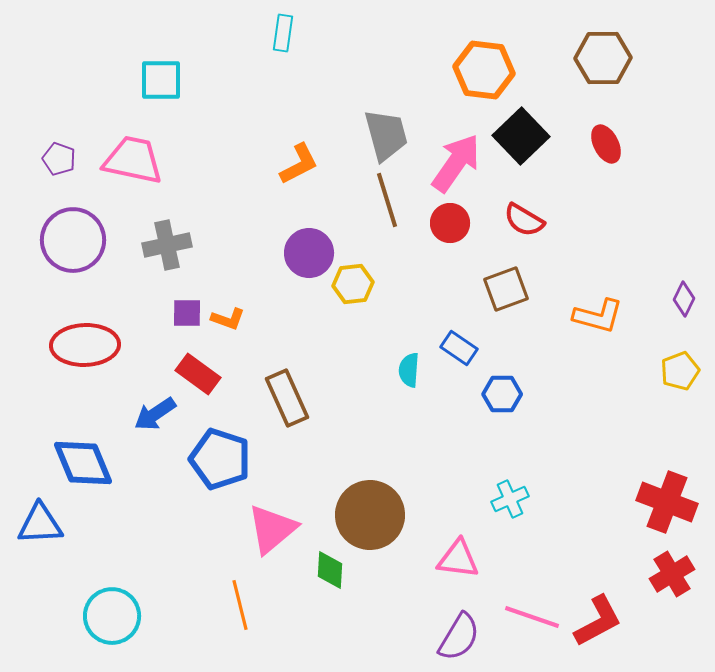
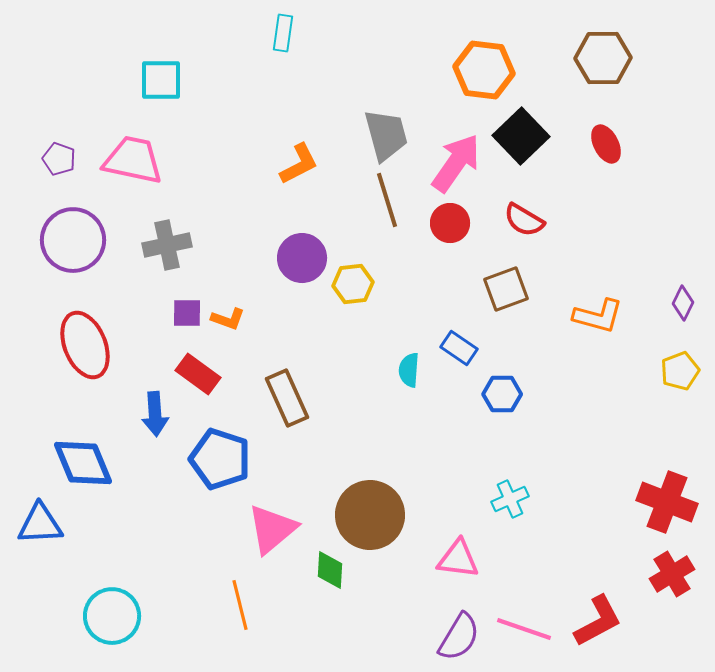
purple circle at (309, 253): moved 7 px left, 5 px down
purple diamond at (684, 299): moved 1 px left, 4 px down
red ellipse at (85, 345): rotated 70 degrees clockwise
blue arrow at (155, 414): rotated 60 degrees counterclockwise
pink line at (532, 617): moved 8 px left, 12 px down
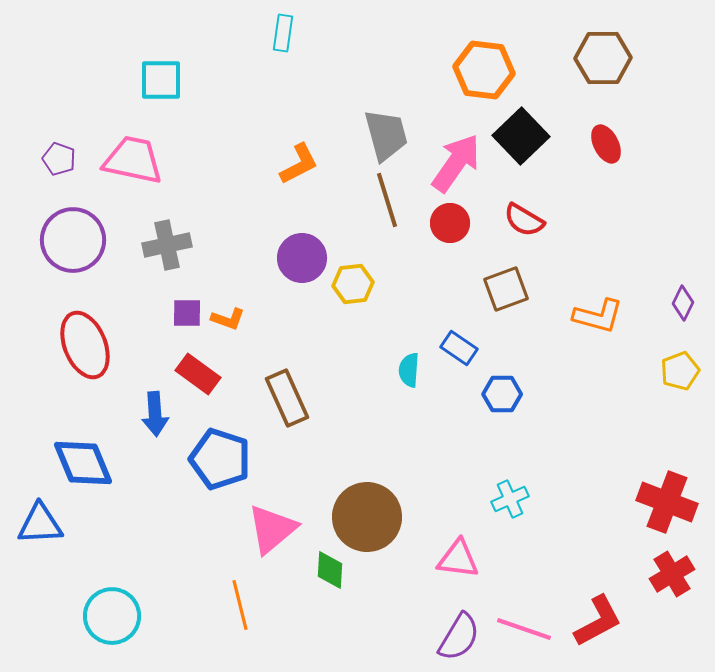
brown circle at (370, 515): moved 3 px left, 2 px down
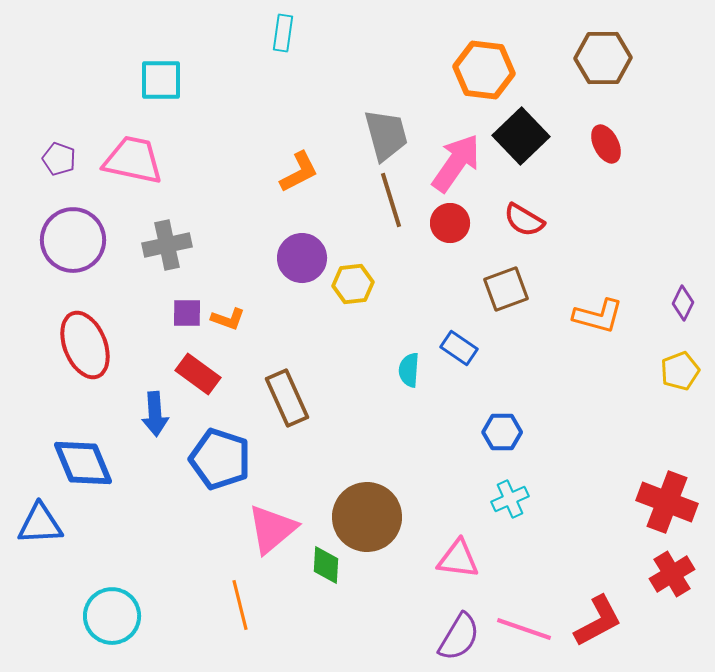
orange L-shape at (299, 164): moved 8 px down
brown line at (387, 200): moved 4 px right
blue hexagon at (502, 394): moved 38 px down
green diamond at (330, 570): moved 4 px left, 5 px up
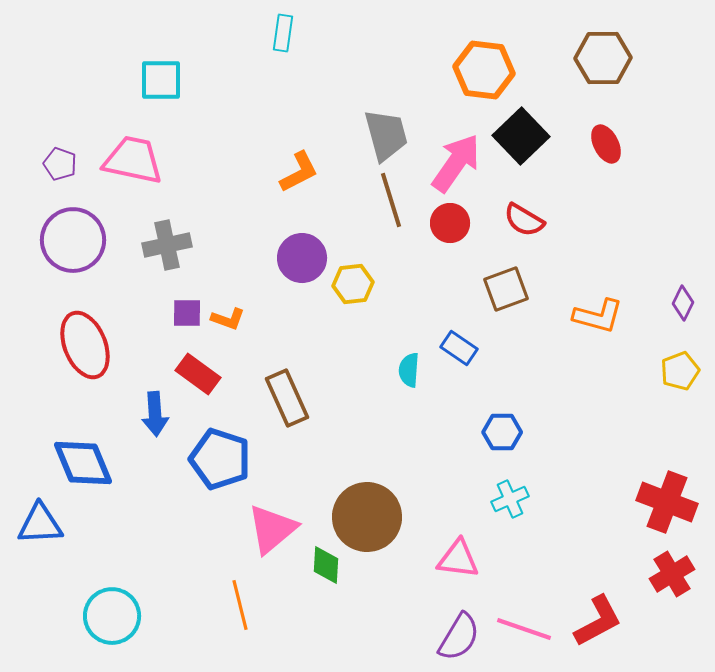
purple pentagon at (59, 159): moved 1 px right, 5 px down
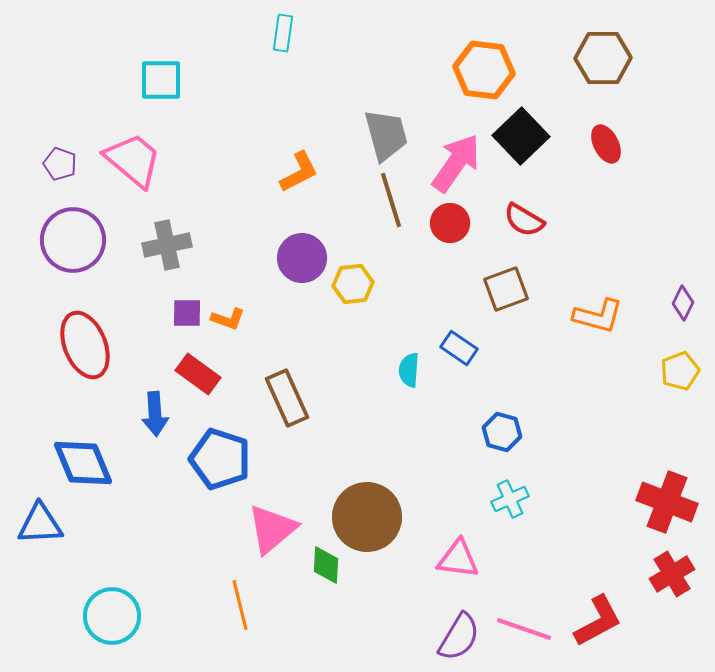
pink trapezoid at (133, 160): rotated 28 degrees clockwise
blue hexagon at (502, 432): rotated 15 degrees clockwise
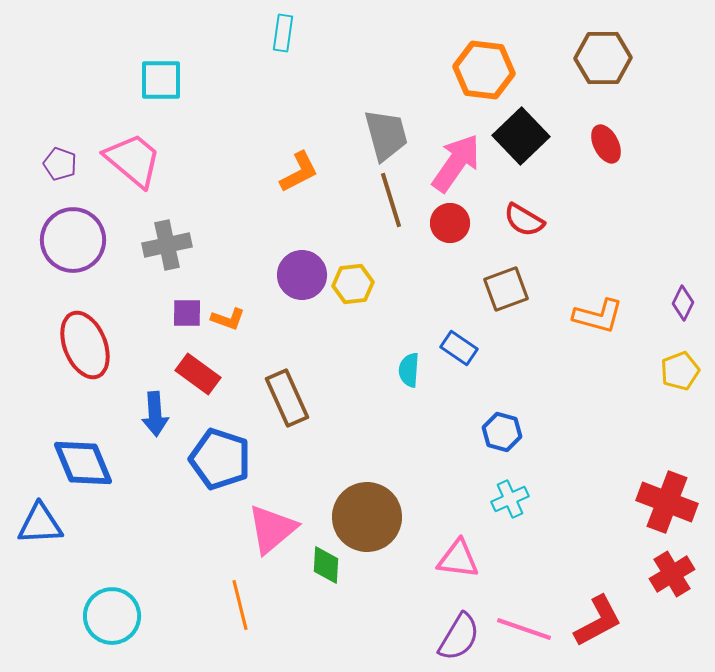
purple circle at (302, 258): moved 17 px down
